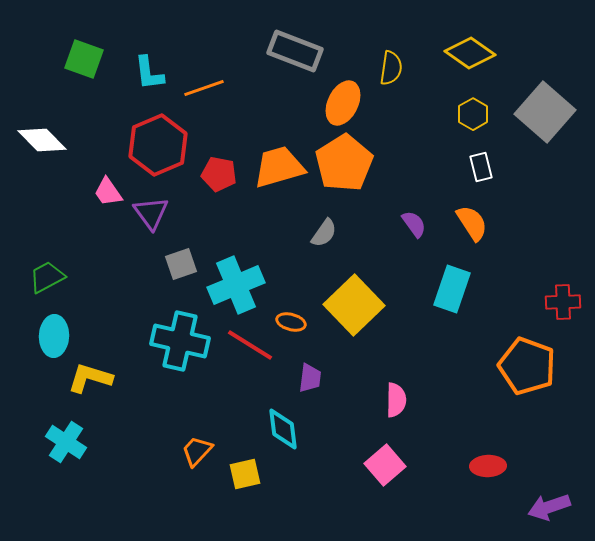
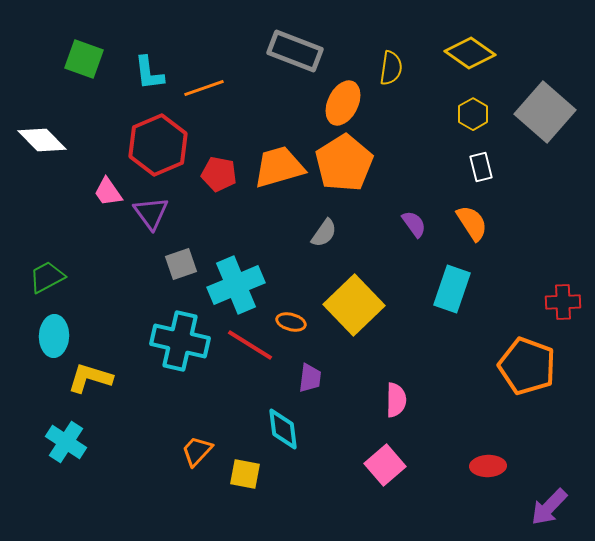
yellow square at (245, 474): rotated 24 degrees clockwise
purple arrow at (549, 507): rotated 27 degrees counterclockwise
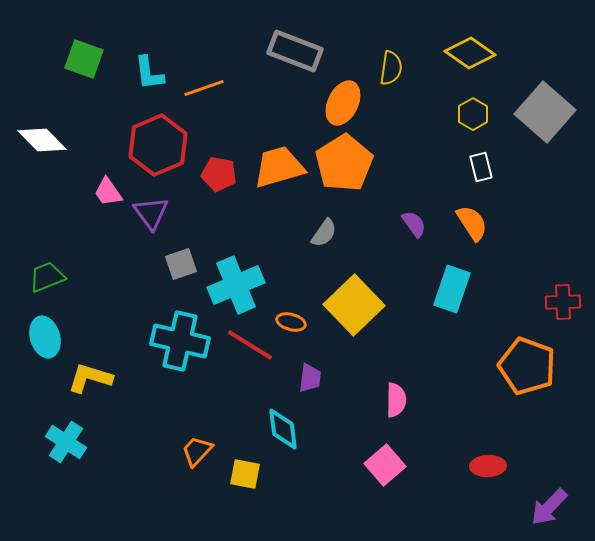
green trapezoid at (47, 277): rotated 6 degrees clockwise
cyan ellipse at (54, 336): moved 9 px left, 1 px down; rotated 18 degrees counterclockwise
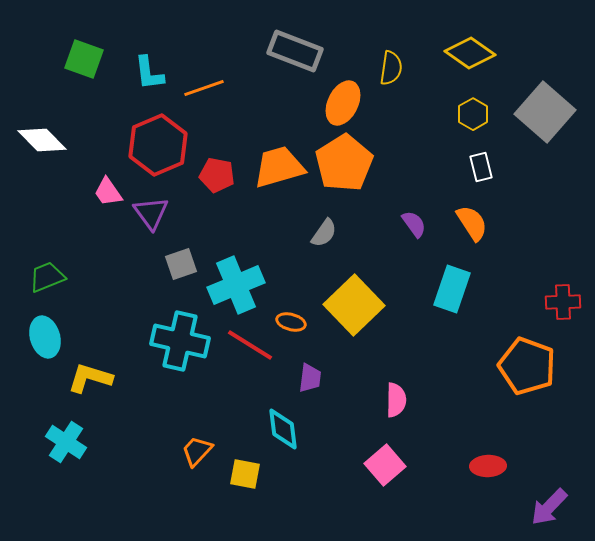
red pentagon at (219, 174): moved 2 px left, 1 px down
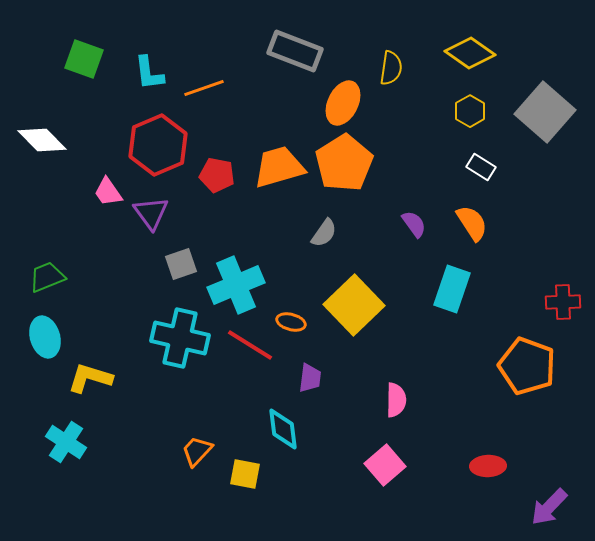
yellow hexagon at (473, 114): moved 3 px left, 3 px up
white rectangle at (481, 167): rotated 44 degrees counterclockwise
cyan cross at (180, 341): moved 3 px up
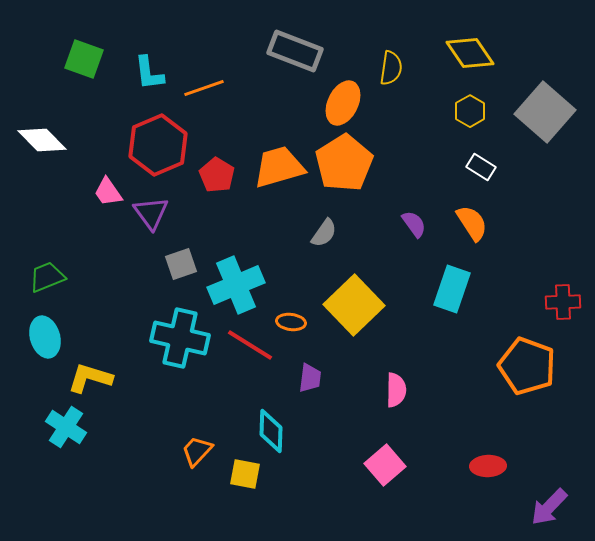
yellow diamond at (470, 53): rotated 21 degrees clockwise
red pentagon at (217, 175): rotated 20 degrees clockwise
orange ellipse at (291, 322): rotated 8 degrees counterclockwise
pink semicircle at (396, 400): moved 10 px up
cyan diamond at (283, 429): moved 12 px left, 2 px down; rotated 9 degrees clockwise
cyan cross at (66, 442): moved 15 px up
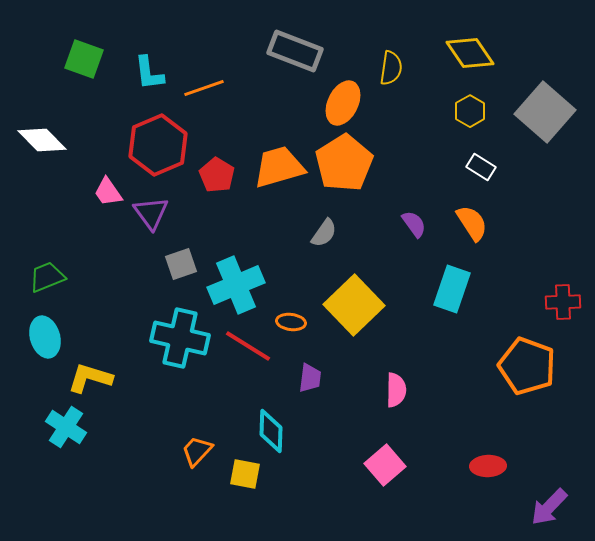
red line at (250, 345): moved 2 px left, 1 px down
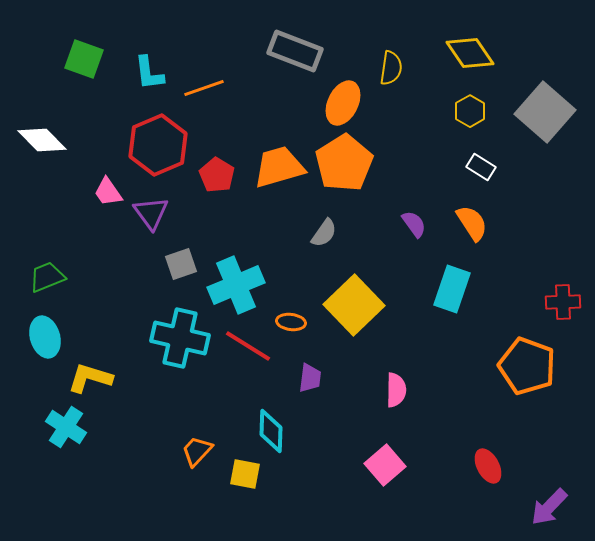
red ellipse at (488, 466): rotated 64 degrees clockwise
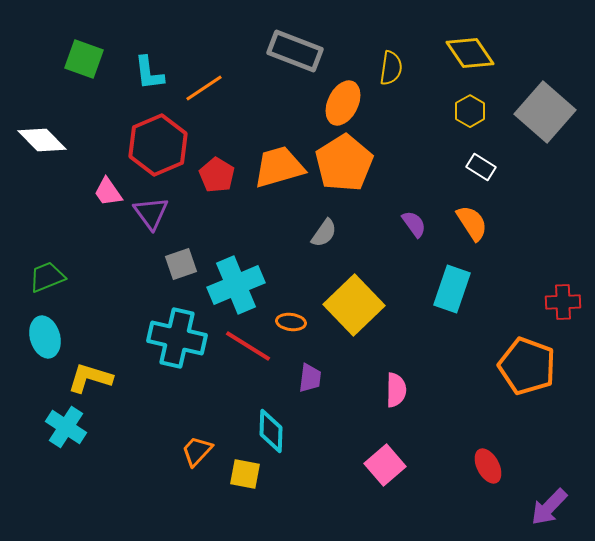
orange line at (204, 88): rotated 15 degrees counterclockwise
cyan cross at (180, 338): moved 3 px left
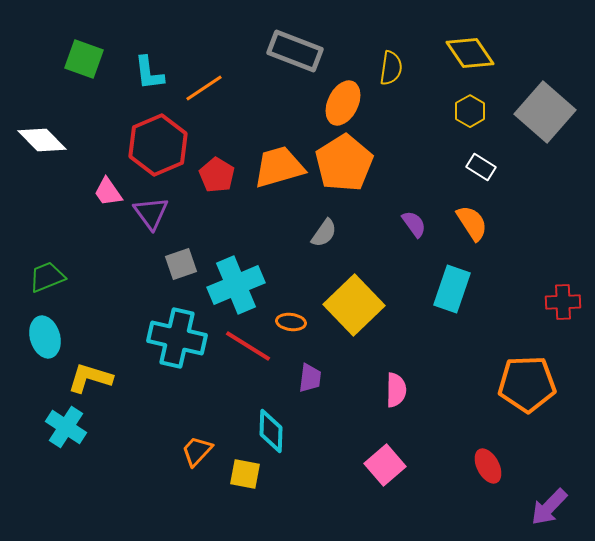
orange pentagon at (527, 366): moved 18 px down; rotated 22 degrees counterclockwise
